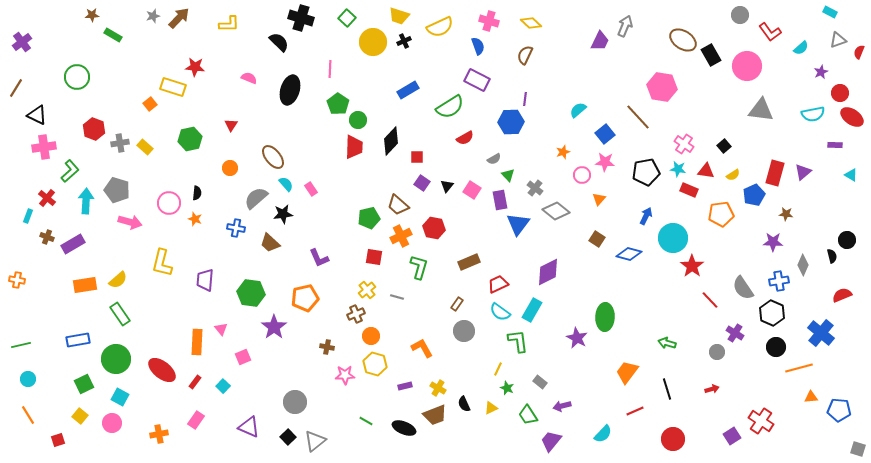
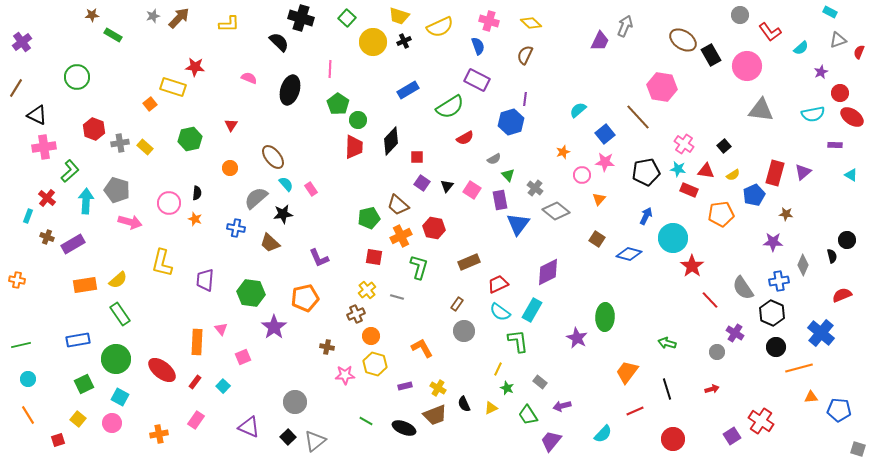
blue hexagon at (511, 122): rotated 15 degrees counterclockwise
yellow square at (80, 416): moved 2 px left, 3 px down
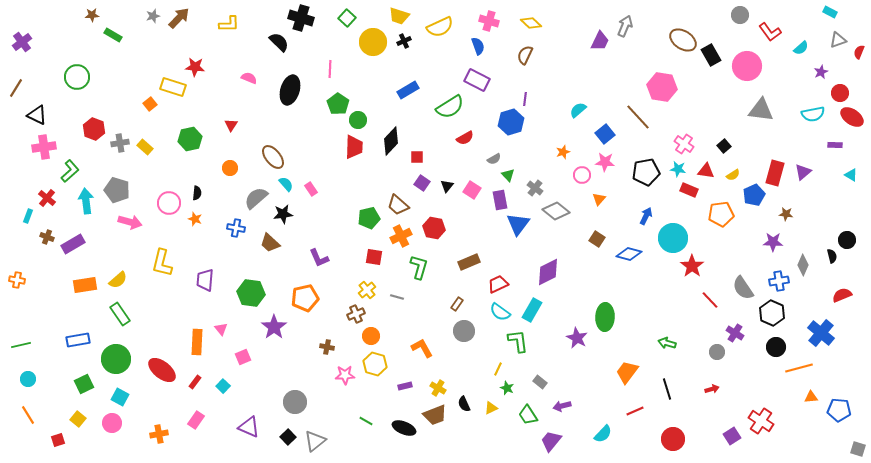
cyan arrow at (86, 201): rotated 10 degrees counterclockwise
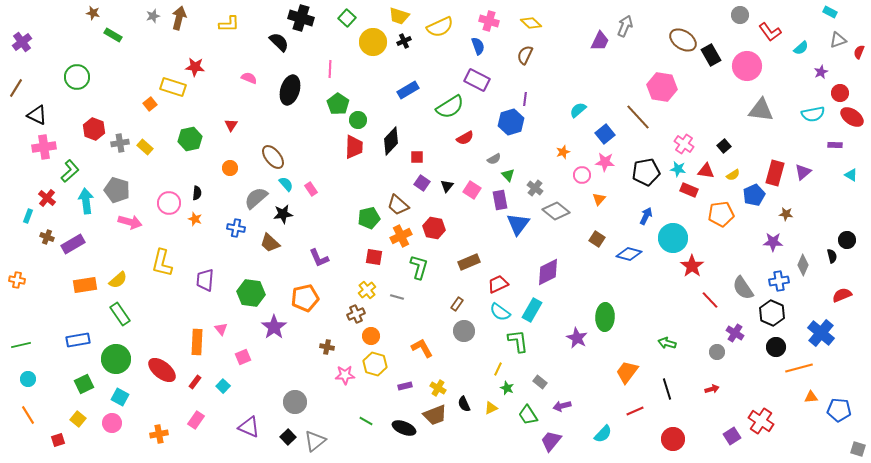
brown star at (92, 15): moved 1 px right, 2 px up; rotated 16 degrees clockwise
brown arrow at (179, 18): rotated 30 degrees counterclockwise
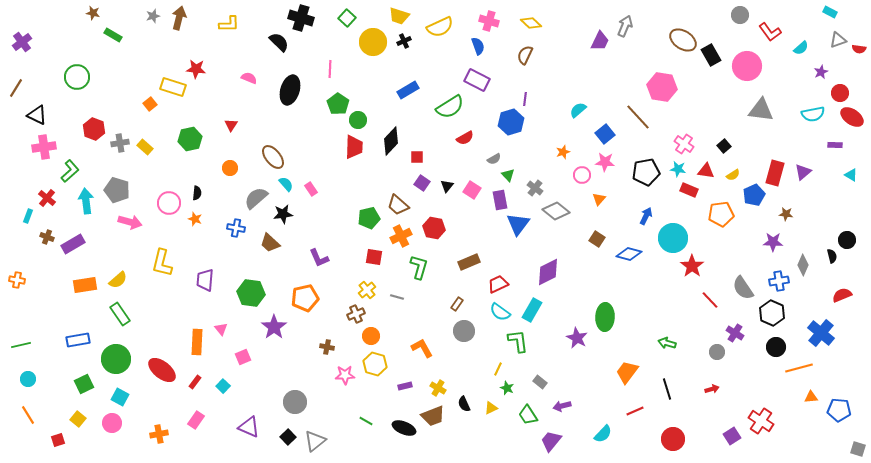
red semicircle at (859, 52): moved 3 px up; rotated 104 degrees counterclockwise
red star at (195, 67): moved 1 px right, 2 px down
brown trapezoid at (435, 415): moved 2 px left, 1 px down
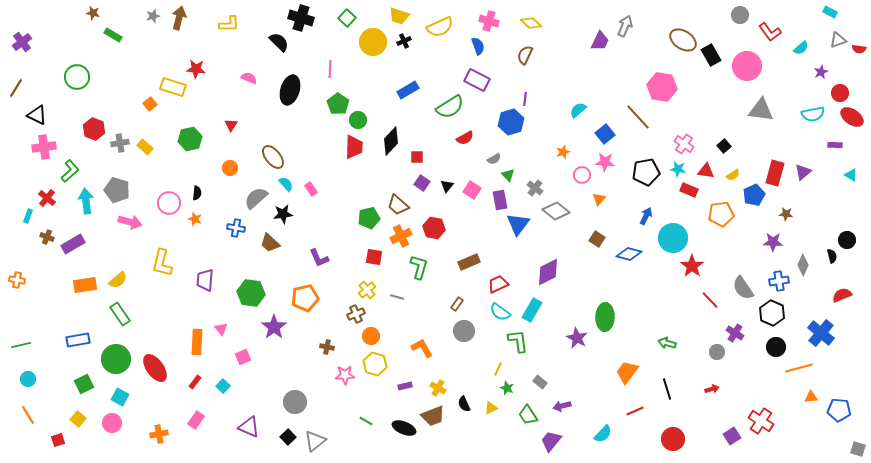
red ellipse at (162, 370): moved 7 px left, 2 px up; rotated 16 degrees clockwise
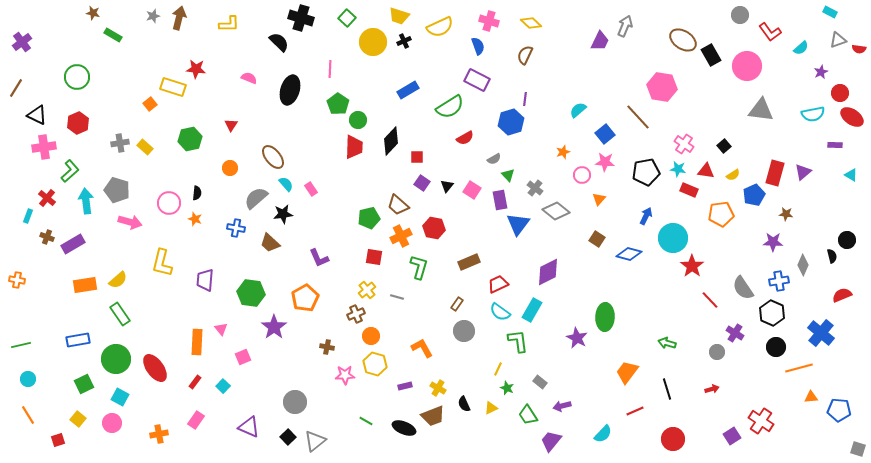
red hexagon at (94, 129): moved 16 px left, 6 px up; rotated 15 degrees clockwise
orange pentagon at (305, 298): rotated 16 degrees counterclockwise
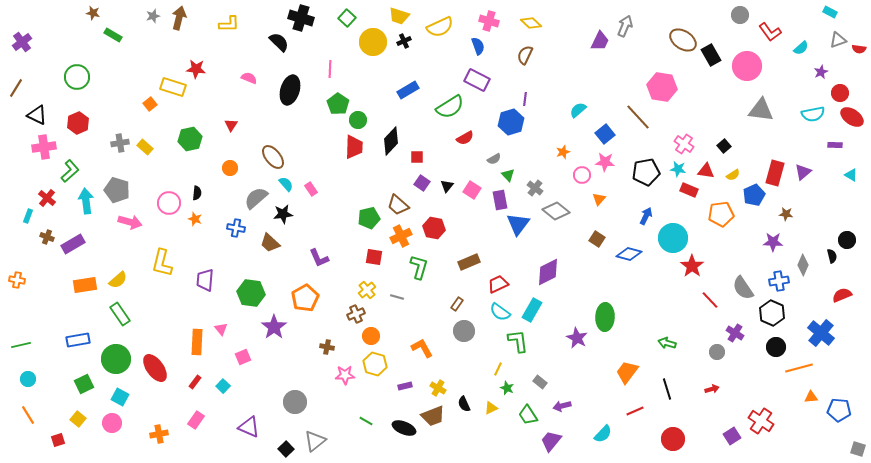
black square at (288, 437): moved 2 px left, 12 px down
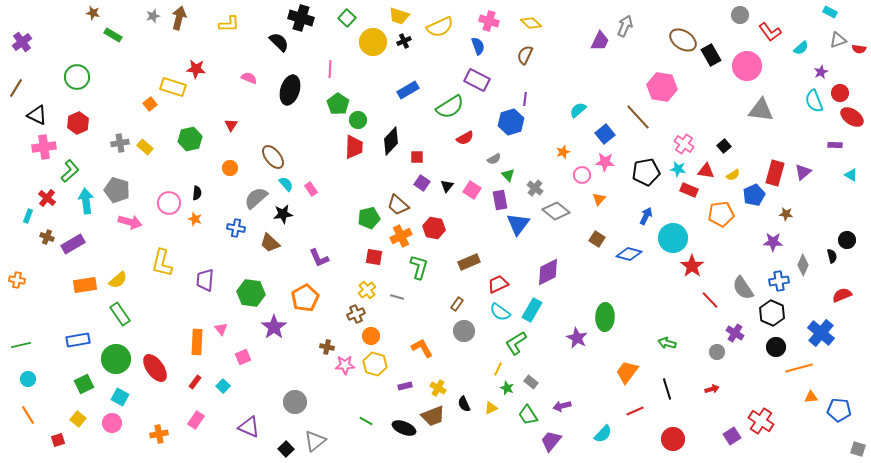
cyan semicircle at (813, 114): moved 1 px right, 13 px up; rotated 80 degrees clockwise
green L-shape at (518, 341): moved 2 px left, 2 px down; rotated 115 degrees counterclockwise
pink star at (345, 375): moved 10 px up
gray rectangle at (540, 382): moved 9 px left
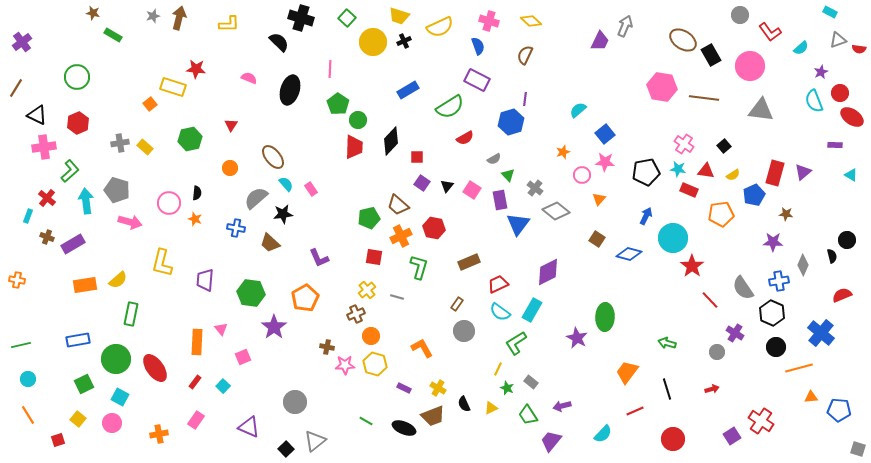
yellow diamond at (531, 23): moved 2 px up
pink circle at (747, 66): moved 3 px right
brown line at (638, 117): moved 66 px right, 19 px up; rotated 40 degrees counterclockwise
green rectangle at (120, 314): moved 11 px right; rotated 45 degrees clockwise
purple rectangle at (405, 386): moved 1 px left, 2 px down; rotated 40 degrees clockwise
